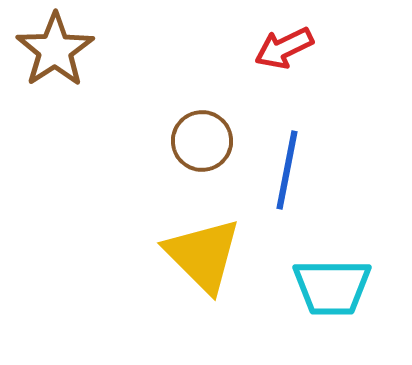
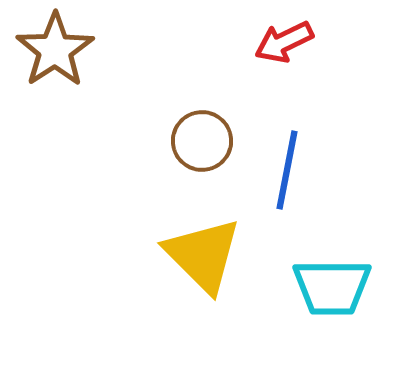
red arrow: moved 6 px up
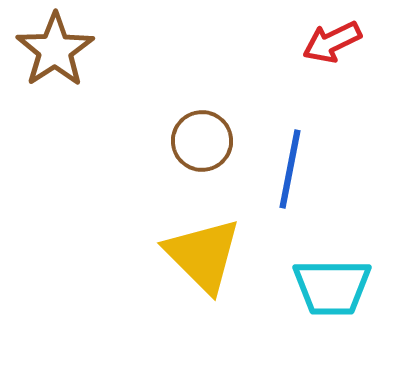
red arrow: moved 48 px right
blue line: moved 3 px right, 1 px up
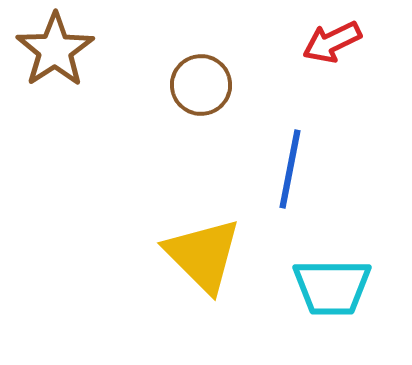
brown circle: moved 1 px left, 56 px up
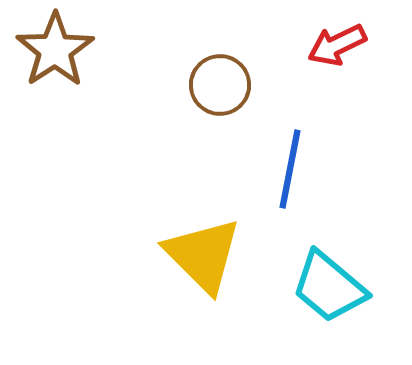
red arrow: moved 5 px right, 3 px down
brown circle: moved 19 px right
cyan trapezoid: moved 3 px left; rotated 40 degrees clockwise
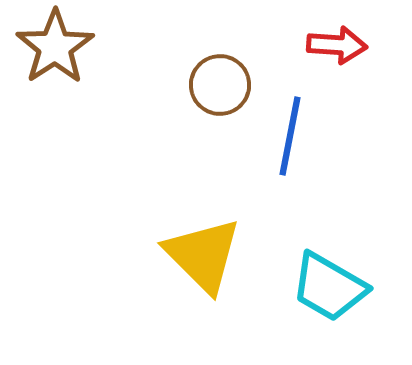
red arrow: rotated 150 degrees counterclockwise
brown star: moved 3 px up
blue line: moved 33 px up
cyan trapezoid: rotated 10 degrees counterclockwise
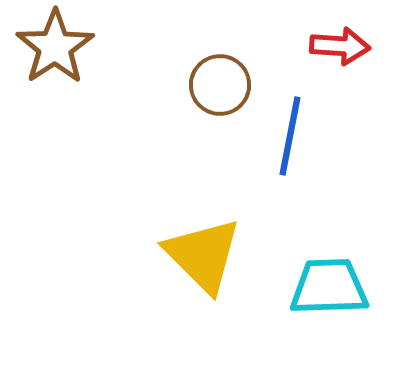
red arrow: moved 3 px right, 1 px down
cyan trapezoid: rotated 148 degrees clockwise
